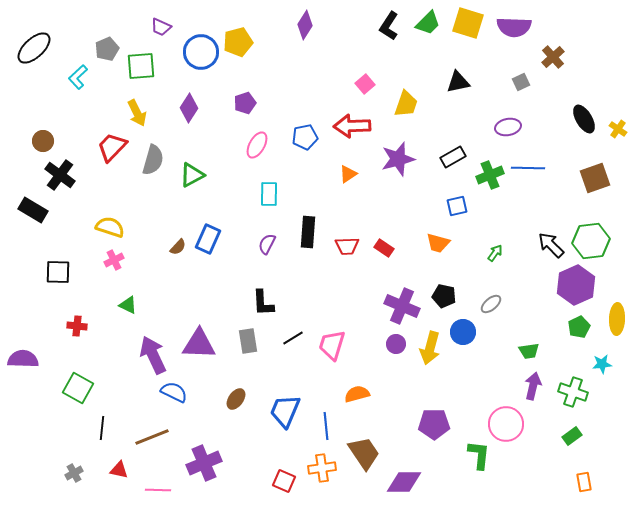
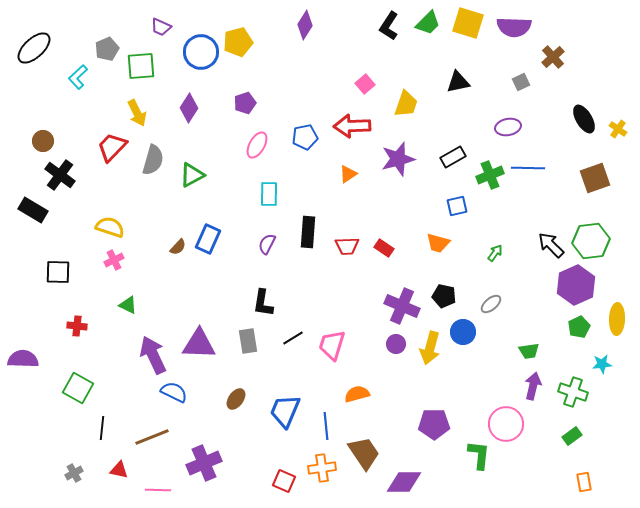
black L-shape at (263, 303): rotated 12 degrees clockwise
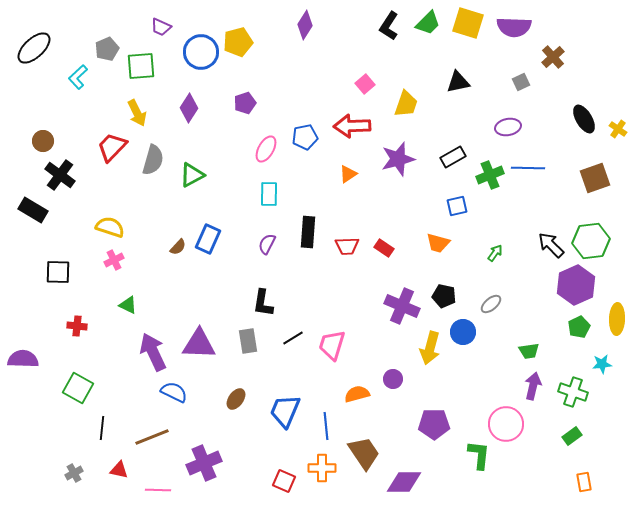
pink ellipse at (257, 145): moved 9 px right, 4 px down
purple circle at (396, 344): moved 3 px left, 35 px down
purple arrow at (153, 355): moved 3 px up
orange cross at (322, 468): rotated 8 degrees clockwise
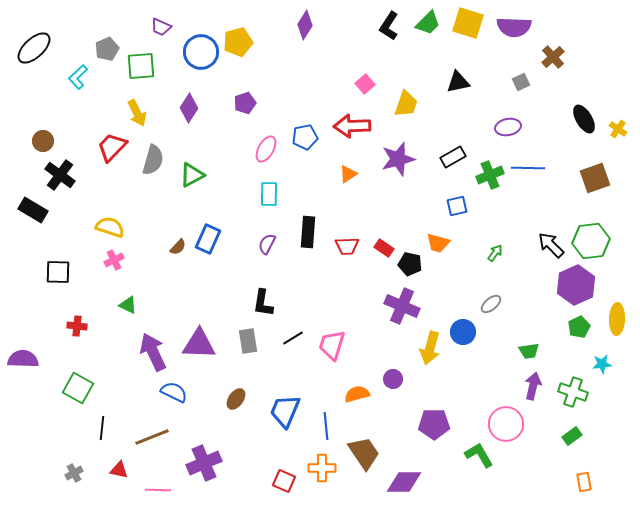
black pentagon at (444, 296): moved 34 px left, 32 px up
green L-shape at (479, 455): rotated 36 degrees counterclockwise
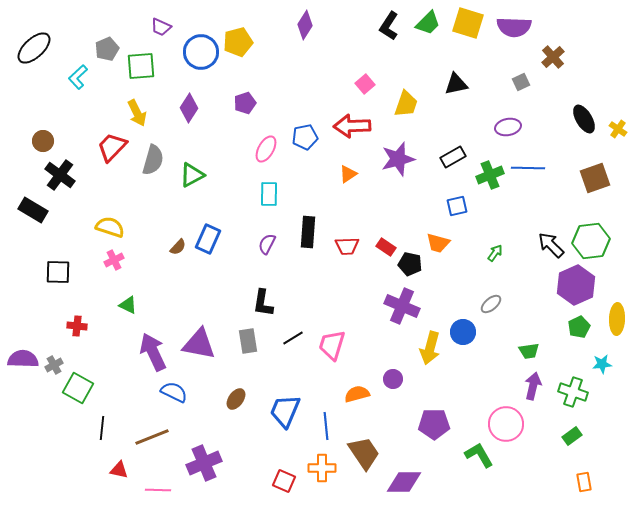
black triangle at (458, 82): moved 2 px left, 2 px down
red rectangle at (384, 248): moved 2 px right, 1 px up
purple triangle at (199, 344): rotated 9 degrees clockwise
gray cross at (74, 473): moved 20 px left, 108 px up
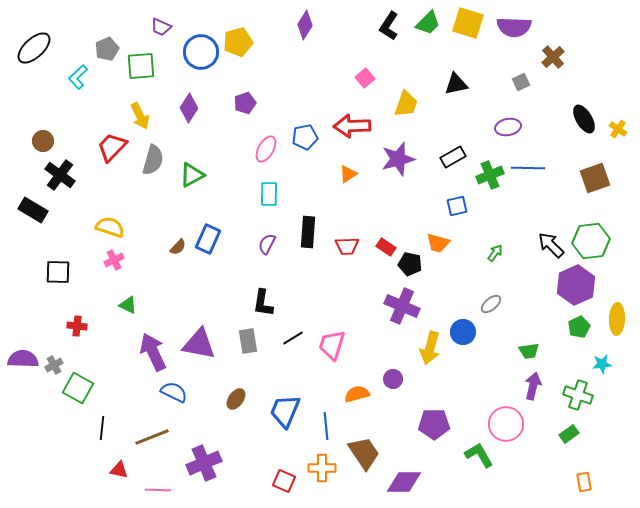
pink square at (365, 84): moved 6 px up
yellow arrow at (137, 113): moved 3 px right, 3 px down
green cross at (573, 392): moved 5 px right, 3 px down
green rectangle at (572, 436): moved 3 px left, 2 px up
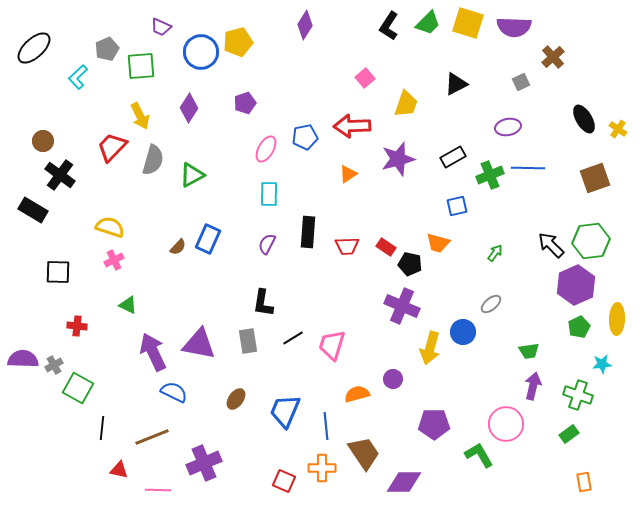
black triangle at (456, 84): rotated 15 degrees counterclockwise
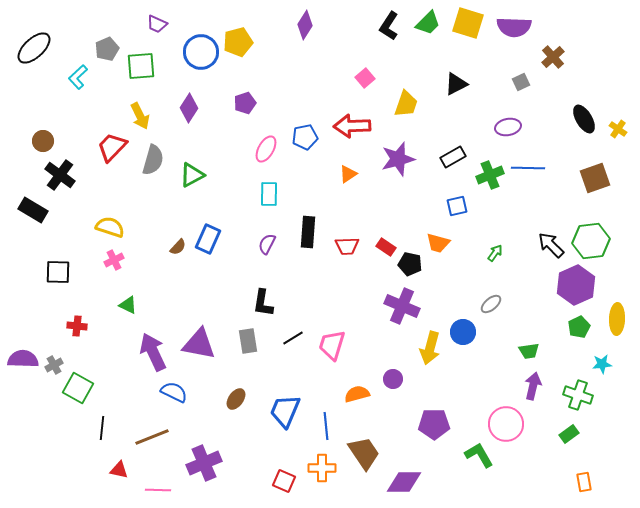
purple trapezoid at (161, 27): moved 4 px left, 3 px up
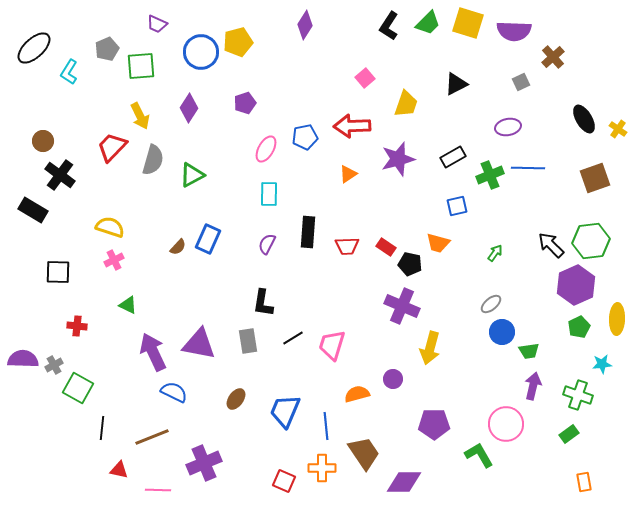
purple semicircle at (514, 27): moved 4 px down
cyan L-shape at (78, 77): moved 9 px left, 5 px up; rotated 15 degrees counterclockwise
blue circle at (463, 332): moved 39 px right
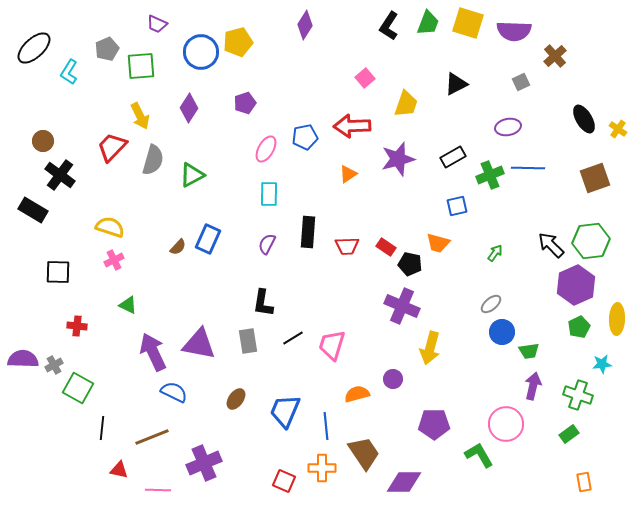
green trapezoid at (428, 23): rotated 24 degrees counterclockwise
brown cross at (553, 57): moved 2 px right, 1 px up
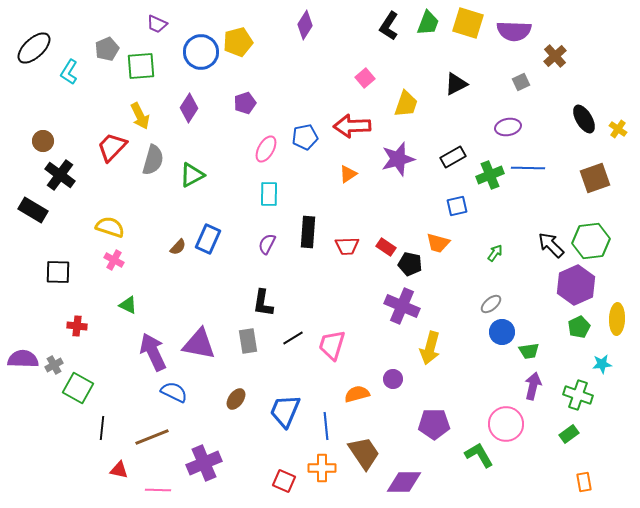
pink cross at (114, 260): rotated 36 degrees counterclockwise
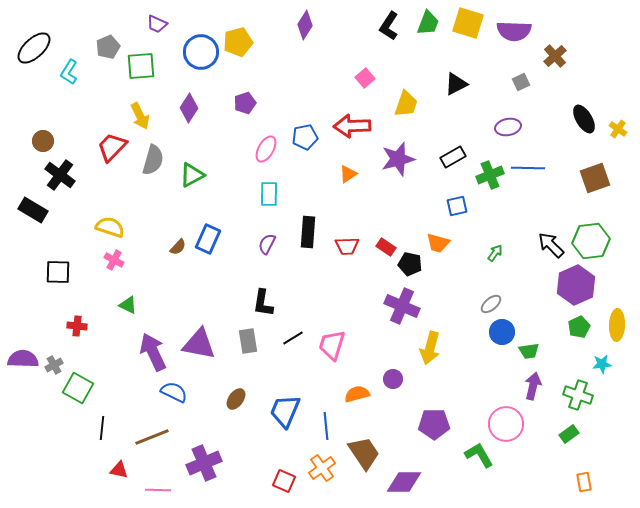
gray pentagon at (107, 49): moved 1 px right, 2 px up
yellow ellipse at (617, 319): moved 6 px down
orange cross at (322, 468): rotated 36 degrees counterclockwise
